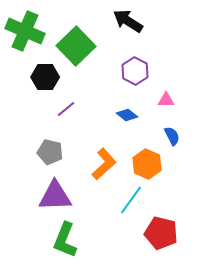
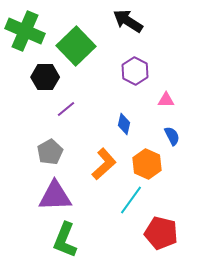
blue diamond: moved 3 px left, 9 px down; rotated 65 degrees clockwise
gray pentagon: rotated 30 degrees clockwise
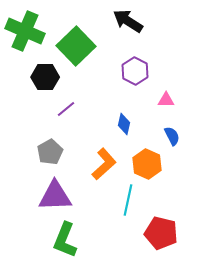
cyan line: moved 3 px left; rotated 24 degrees counterclockwise
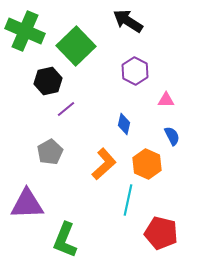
black hexagon: moved 3 px right, 4 px down; rotated 12 degrees counterclockwise
purple triangle: moved 28 px left, 8 px down
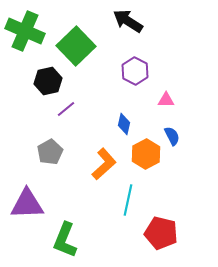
orange hexagon: moved 1 px left, 10 px up; rotated 8 degrees clockwise
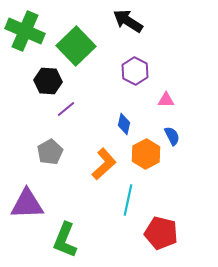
black hexagon: rotated 16 degrees clockwise
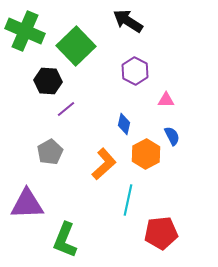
red pentagon: rotated 20 degrees counterclockwise
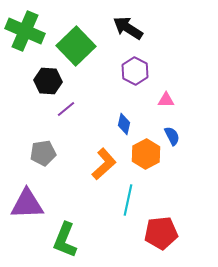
black arrow: moved 7 px down
gray pentagon: moved 7 px left, 1 px down; rotated 20 degrees clockwise
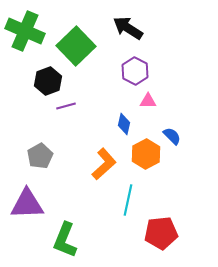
black hexagon: rotated 24 degrees counterclockwise
pink triangle: moved 18 px left, 1 px down
purple line: moved 3 px up; rotated 24 degrees clockwise
blue semicircle: rotated 18 degrees counterclockwise
gray pentagon: moved 3 px left, 3 px down; rotated 20 degrees counterclockwise
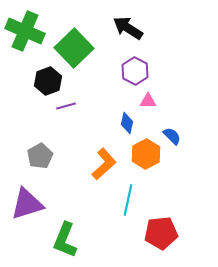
green square: moved 2 px left, 2 px down
blue diamond: moved 3 px right, 1 px up
purple triangle: rotated 15 degrees counterclockwise
